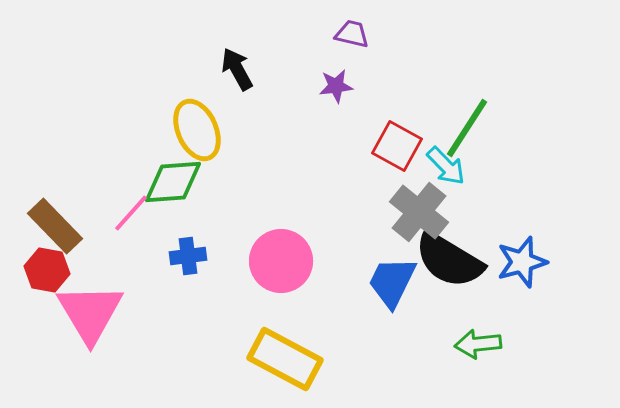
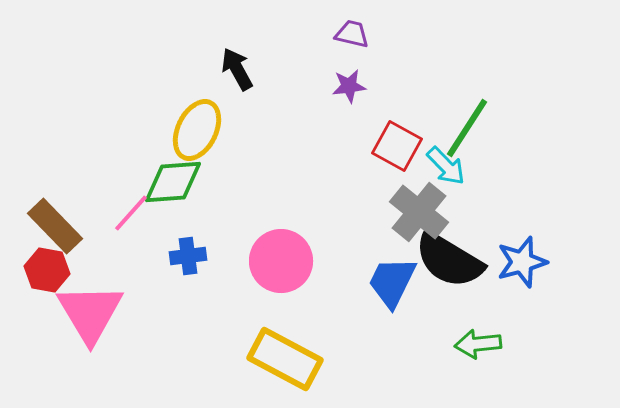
purple star: moved 13 px right
yellow ellipse: rotated 50 degrees clockwise
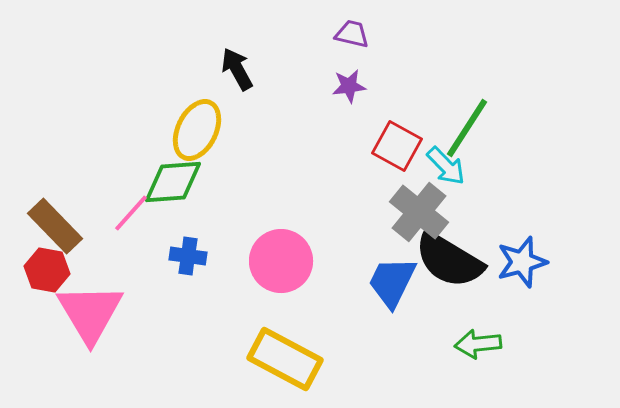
blue cross: rotated 15 degrees clockwise
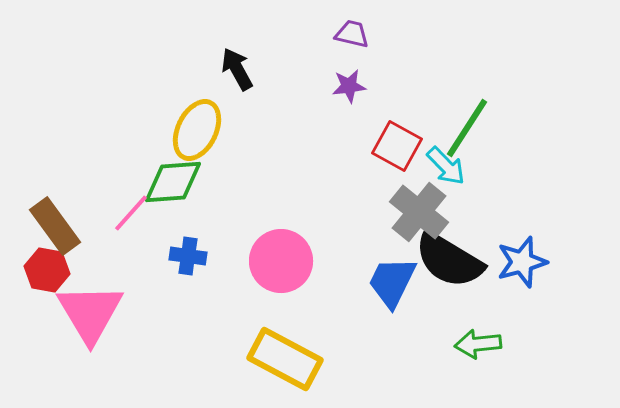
brown rectangle: rotated 8 degrees clockwise
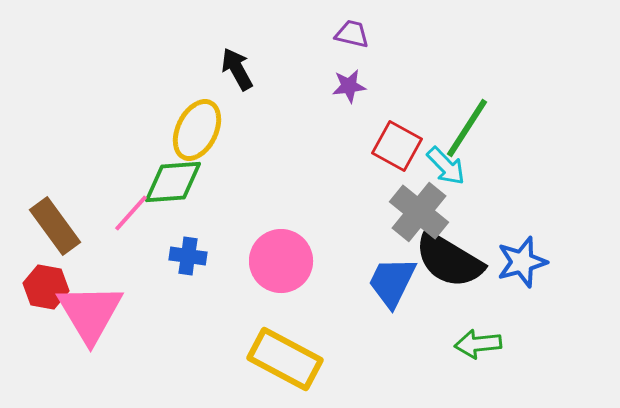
red hexagon: moved 1 px left, 17 px down
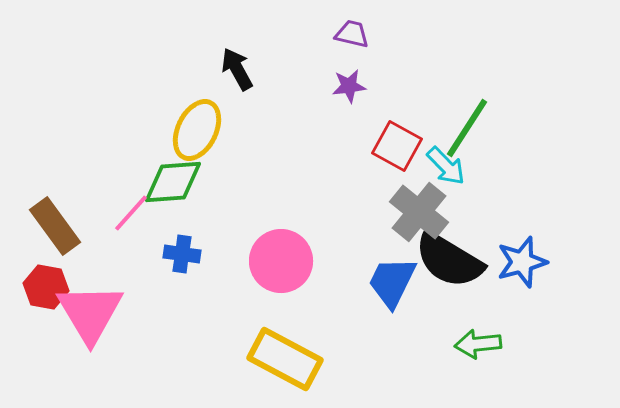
blue cross: moved 6 px left, 2 px up
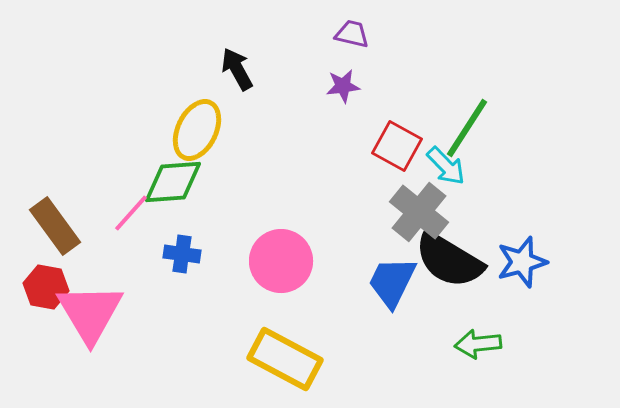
purple star: moved 6 px left
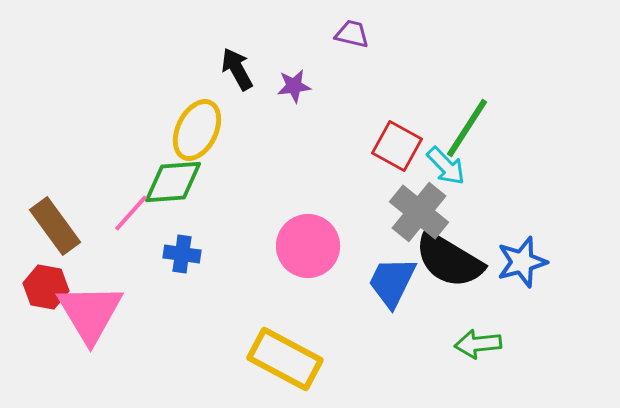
purple star: moved 49 px left
pink circle: moved 27 px right, 15 px up
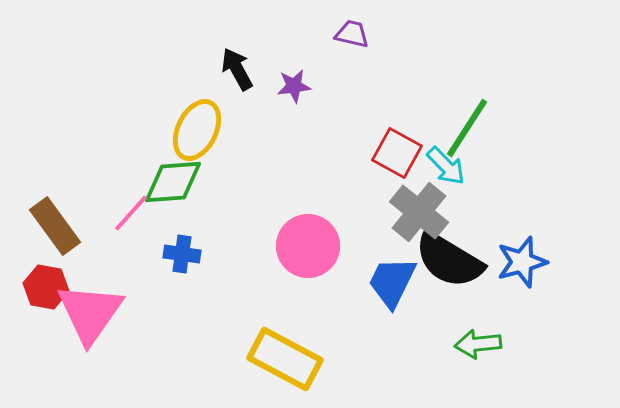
red square: moved 7 px down
pink triangle: rotated 6 degrees clockwise
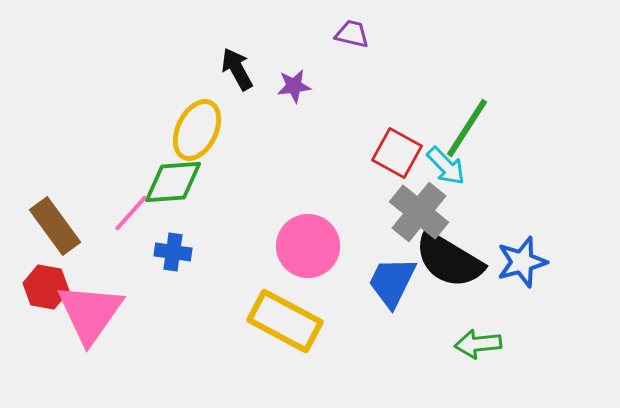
blue cross: moved 9 px left, 2 px up
yellow rectangle: moved 38 px up
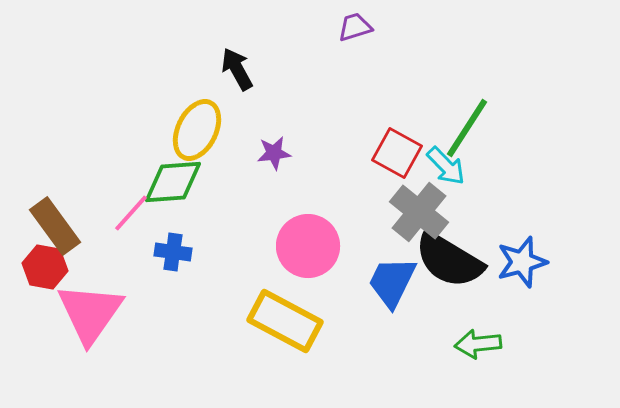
purple trapezoid: moved 3 px right, 7 px up; rotated 30 degrees counterclockwise
purple star: moved 20 px left, 67 px down
red hexagon: moved 1 px left, 20 px up
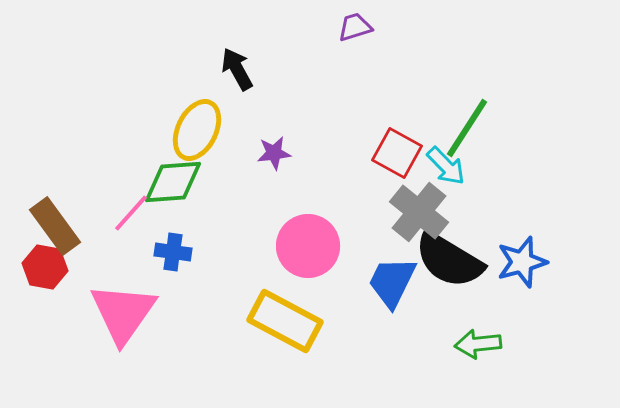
pink triangle: moved 33 px right
